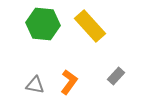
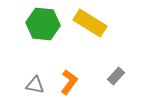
yellow rectangle: moved 3 px up; rotated 16 degrees counterclockwise
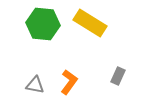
gray rectangle: moved 2 px right; rotated 18 degrees counterclockwise
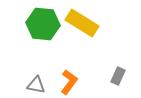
yellow rectangle: moved 8 px left
gray triangle: moved 1 px right
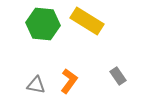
yellow rectangle: moved 5 px right, 2 px up
gray rectangle: rotated 60 degrees counterclockwise
orange L-shape: moved 1 px up
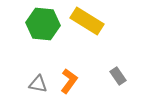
gray triangle: moved 2 px right, 1 px up
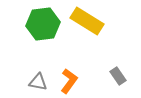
green hexagon: rotated 12 degrees counterclockwise
gray triangle: moved 2 px up
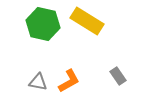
green hexagon: rotated 20 degrees clockwise
orange L-shape: rotated 25 degrees clockwise
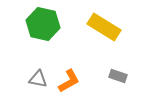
yellow rectangle: moved 17 px right, 6 px down
gray rectangle: rotated 36 degrees counterclockwise
gray triangle: moved 3 px up
